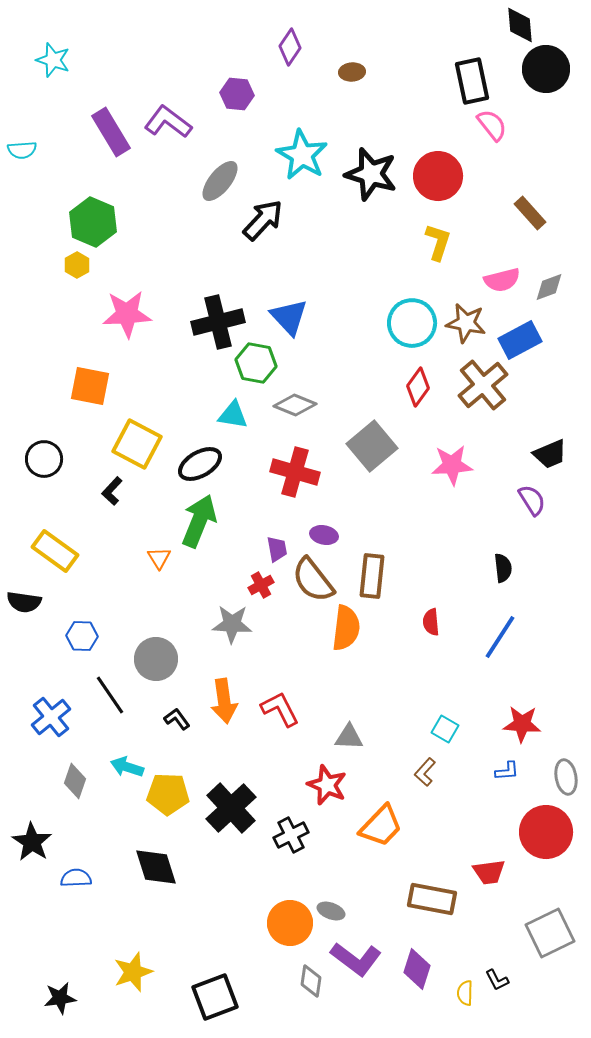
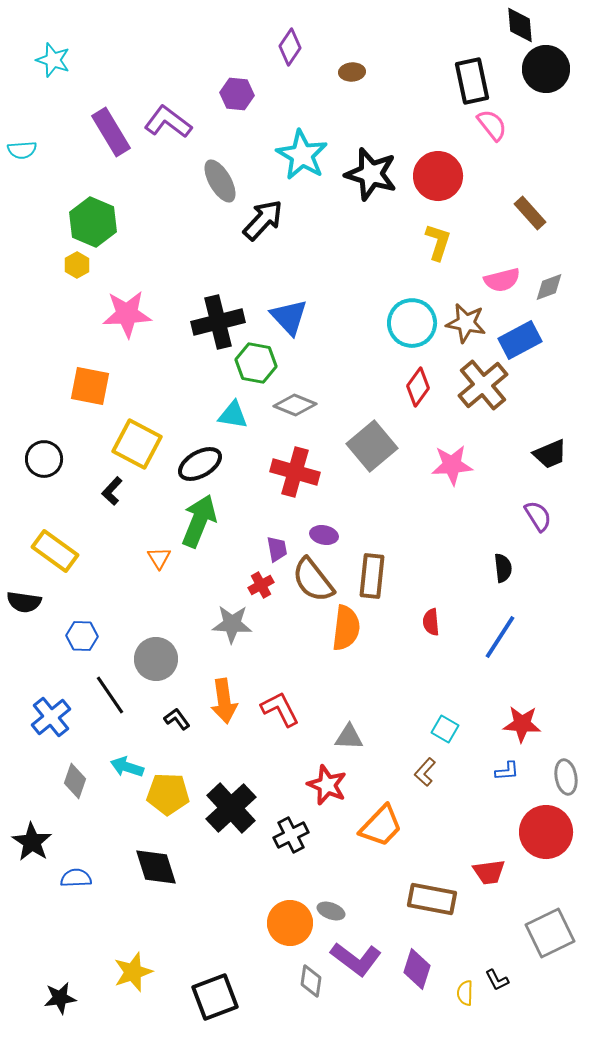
gray ellipse at (220, 181): rotated 69 degrees counterclockwise
purple semicircle at (532, 500): moved 6 px right, 16 px down
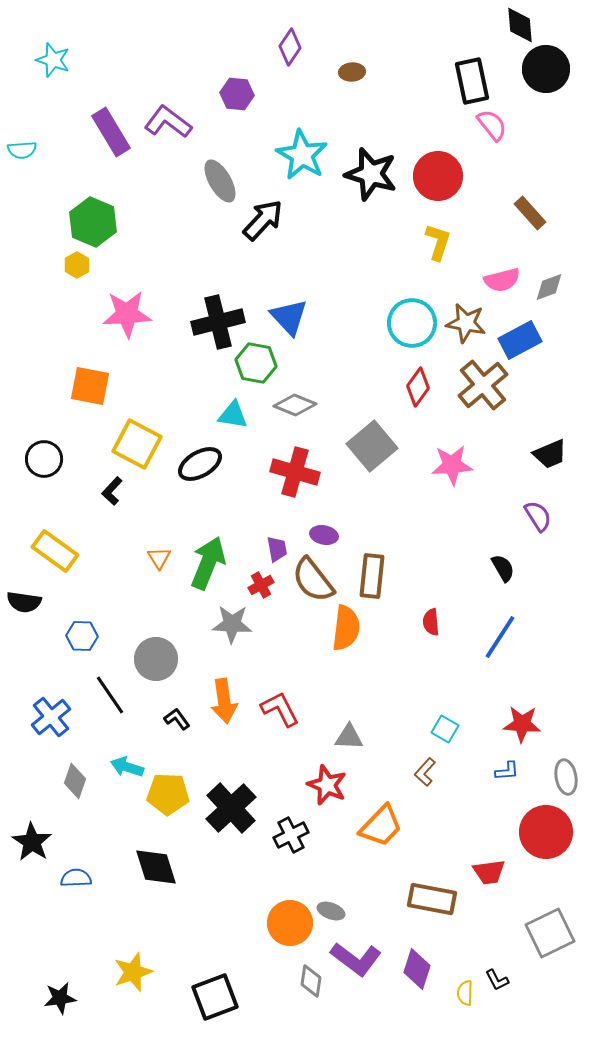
green arrow at (199, 521): moved 9 px right, 42 px down
black semicircle at (503, 568): rotated 24 degrees counterclockwise
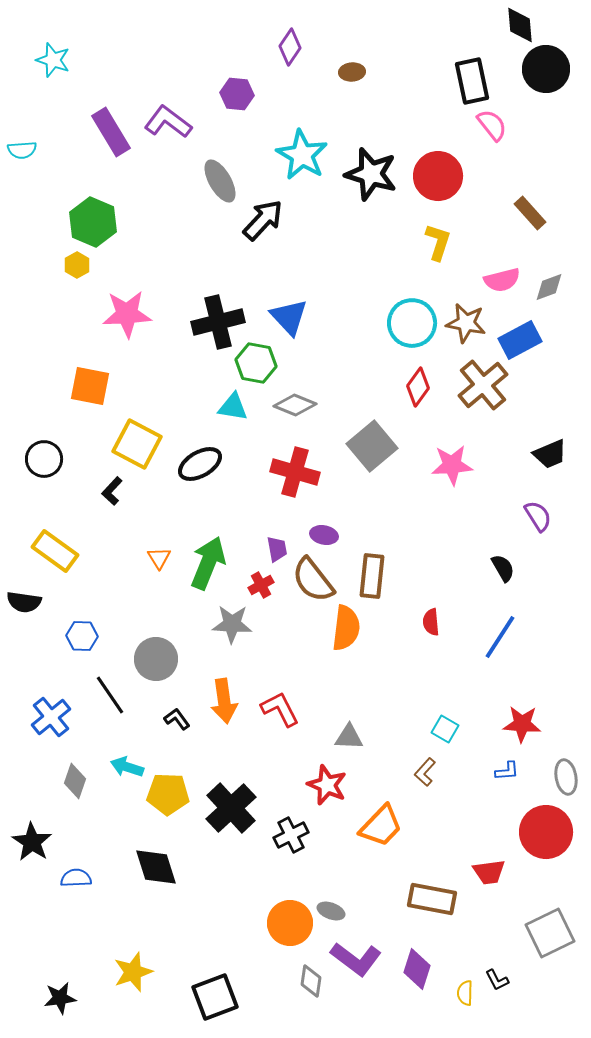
cyan triangle at (233, 415): moved 8 px up
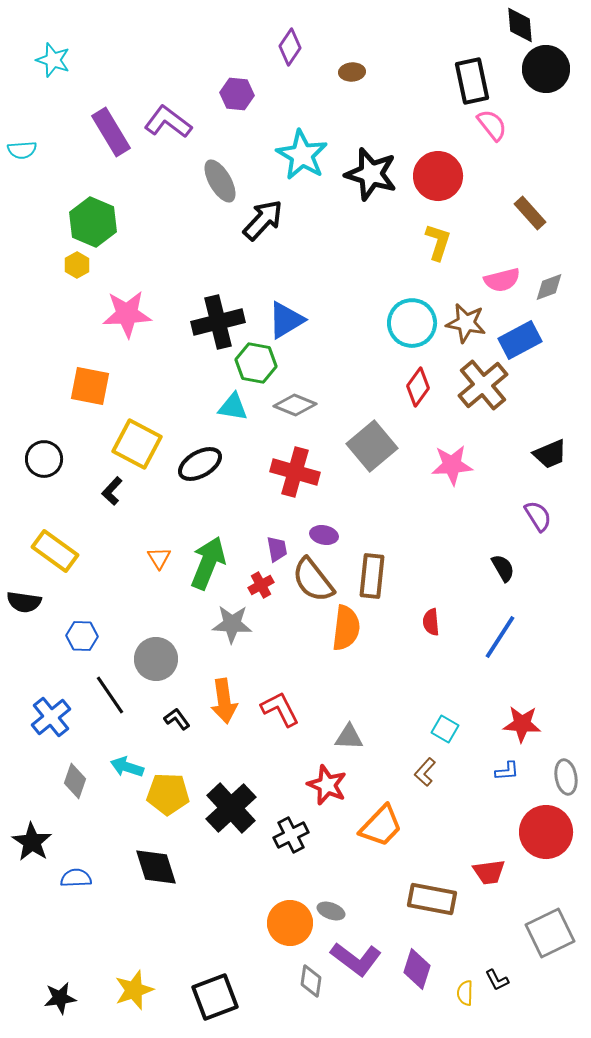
blue triangle at (289, 317): moved 3 px left, 3 px down; rotated 42 degrees clockwise
yellow star at (133, 972): moved 1 px right, 18 px down
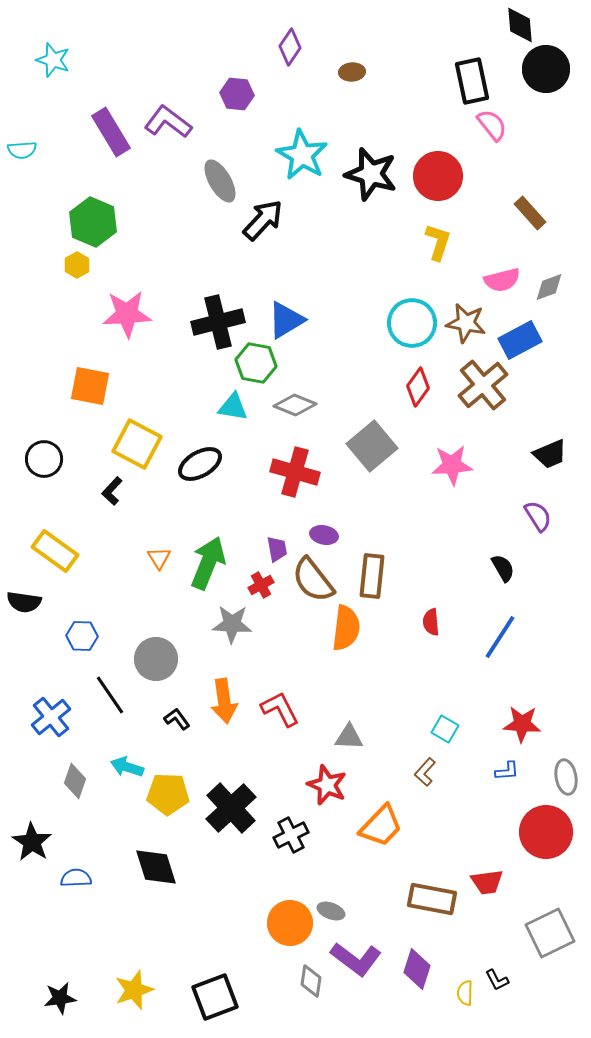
red trapezoid at (489, 872): moved 2 px left, 10 px down
